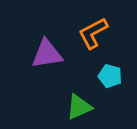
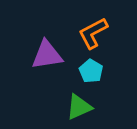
purple triangle: moved 1 px down
cyan pentagon: moved 19 px left, 5 px up; rotated 15 degrees clockwise
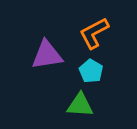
orange L-shape: moved 1 px right
green triangle: moved 1 px right, 2 px up; rotated 28 degrees clockwise
